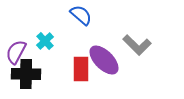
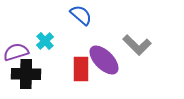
purple semicircle: rotated 45 degrees clockwise
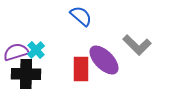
blue semicircle: moved 1 px down
cyan cross: moved 9 px left, 9 px down
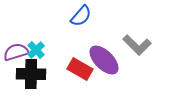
blue semicircle: rotated 90 degrees clockwise
red rectangle: moved 1 px left; rotated 60 degrees counterclockwise
black cross: moved 5 px right
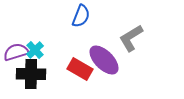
blue semicircle: rotated 20 degrees counterclockwise
gray L-shape: moved 6 px left, 7 px up; rotated 104 degrees clockwise
cyan cross: moved 1 px left
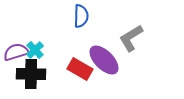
blue semicircle: rotated 20 degrees counterclockwise
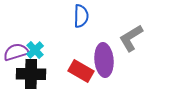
purple ellipse: rotated 40 degrees clockwise
red rectangle: moved 1 px right, 2 px down
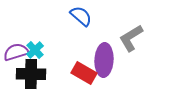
blue semicircle: rotated 50 degrees counterclockwise
purple ellipse: rotated 8 degrees clockwise
red rectangle: moved 3 px right, 2 px down
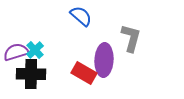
gray L-shape: rotated 136 degrees clockwise
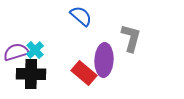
red rectangle: rotated 10 degrees clockwise
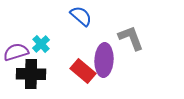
gray L-shape: rotated 36 degrees counterclockwise
cyan cross: moved 6 px right, 6 px up
red rectangle: moved 1 px left, 2 px up
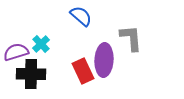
gray L-shape: rotated 16 degrees clockwise
red rectangle: rotated 25 degrees clockwise
